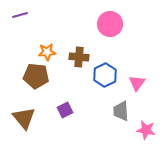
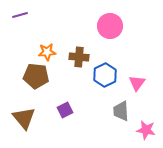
pink circle: moved 2 px down
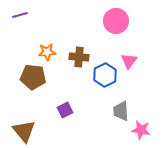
pink circle: moved 6 px right, 5 px up
brown pentagon: moved 3 px left, 1 px down
pink triangle: moved 8 px left, 22 px up
brown triangle: moved 13 px down
pink star: moved 5 px left
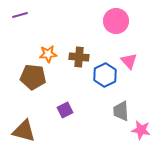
orange star: moved 1 px right, 2 px down
pink triangle: rotated 18 degrees counterclockwise
brown triangle: rotated 35 degrees counterclockwise
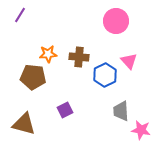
purple line: rotated 42 degrees counterclockwise
brown triangle: moved 7 px up
